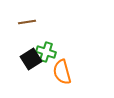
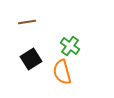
green cross: moved 24 px right, 6 px up; rotated 18 degrees clockwise
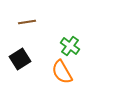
black square: moved 11 px left
orange semicircle: rotated 15 degrees counterclockwise
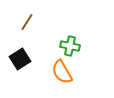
brown line: rotated 48 degrees counterclockwise
green cross: rotated 24 degrees counterclockwise
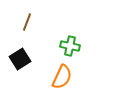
brown line: rotated 12 degrees counterclockwise
orange semicircle: moved 5 px down; rotated 125 degrees counterclockwise
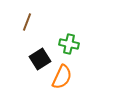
green cross: moved 1 px left, 2 px up
black square: moved 20 px right
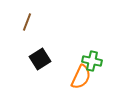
green cross: moved 23 px right, 17 px down
orange semicircle: moved 19 px right
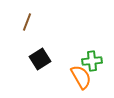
green cross: rotated 18 degrees counterclockwise
orange semicircle: rotated 55 degrees counterclockwise
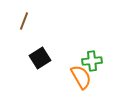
brown line: moved 3 px left, 1 px up
black square: moved 1 px up
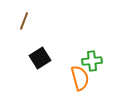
orange semicircle: moved 1 px left, 1 px down; rotated 15 degrees clockwise
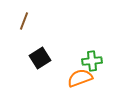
orange semicircle: rotated 95 degrees counterclockwise
